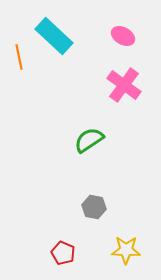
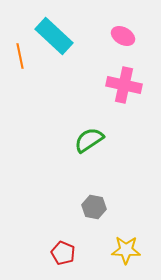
orange line: moved 1 px right, 1 px up
pink cross: rotated 24 degrees counterclockwise
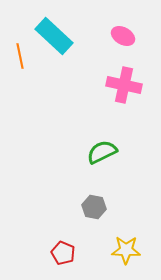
green semicircle: moved 13 px right, 12 px down; rotated 8 degrees clockwise
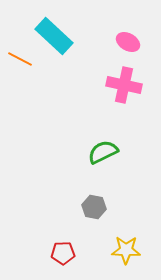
pink ellipse: moved 5 px right, 6 px down
orange line: moved 3 px down; rotated 50 degrees counterclockwise
green semicircle: moved 1 px right
red pentagon: rotated 25 degrees counterclockwise
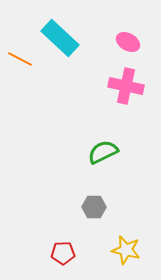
cyan rectangle: moved 6 px right, 2 px down
pink cross: moved 2 px right, 1 px down
gray hexagon: rotated 10 degrees counterclockwise
yellow star: rotated 12 degrees clockwise
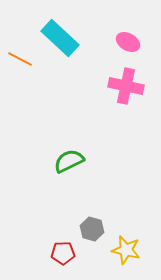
green semicircle: moved 34 px left, 9 px down
gray hexagon: moved 2 px left, 22 px down; rotated 15 degrees clockwise
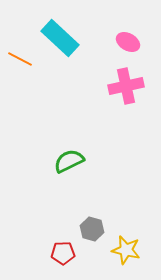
pink cross: rotated 24 degrees counterclockwise
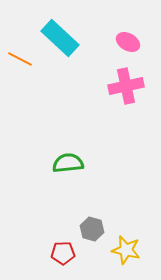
green semicircle: moved 1 px left, 2 px down; rotated 20 degrees clockwise
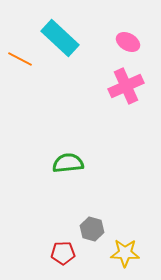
pink cross: rotated 12 degrees counterclockwise
yellow star: moved 1 px left, 3 px down; rotated 12 degrees counterclockwise
